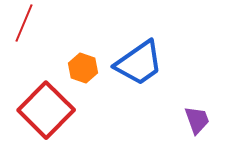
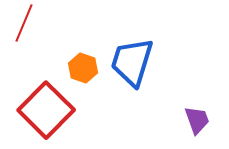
blue trapezoid: moved 7 px left, 1 px up; rotated 142 degrees clockwise
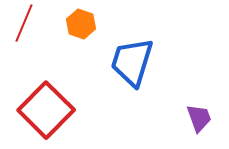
orange hexagon: moved 2 px left, 44 px up
purple trapezoid: moved 2 px right, 2 px up
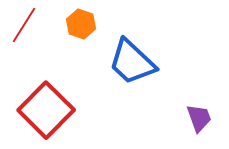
red line: moved 2 px down; rotated 9 degrees clockwise
blue trapezoid: rotated 64 degrees counterclockwise
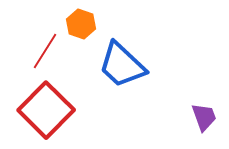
red line: moved 21 px right, 26 px down
blue trapezoid: moved 10 px left, 3 px down
purple trapezoid: moved 5 px right, 1 px up
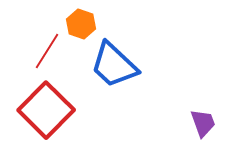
red line: moved 2 px right
blue trapezoid: moved 8 px left
purple trapezoid: moved 1 px left, 6 px down
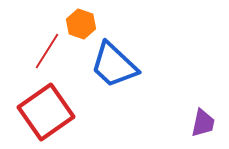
red square: moved 2 px down; rotated 10 degrees clockwise
purple trapezoid: rotated 32 degrees clockwise
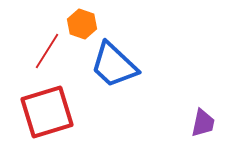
orange hexagon: moved 1 px right
red square: moved 1 px right; rotated 18 degrees clockwise
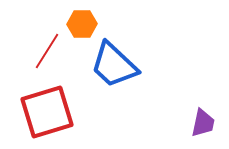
orange hexagon: rotated 20 degrees counterclockwise
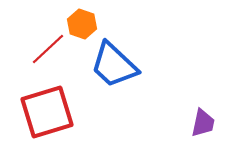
orange hexagon: rotated 20 degrees clockwise
red line: moved 1 px right, 2 px up; rotated 15 degrees clockwise
